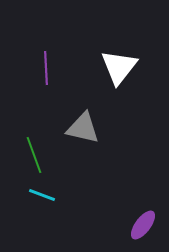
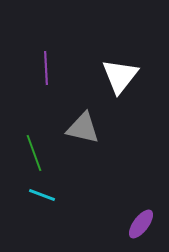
white triangle: moved 1 px right, 9 px down
green line: moved 2 px up
purple ellipse: moved 2 px left, 1 px up
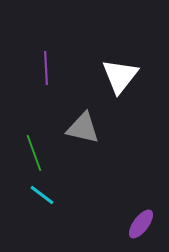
cyan line: rotated 16 degrees clockwise
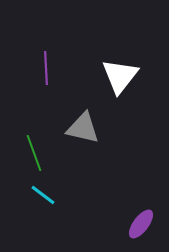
cyan line: moved 1 px right
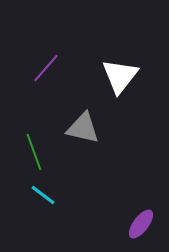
purple line: rotated 44 degrees clockwise
green line: moved 1 px up
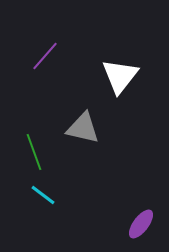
purple line: moved 1 px left, 12 px up
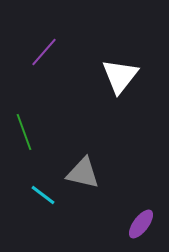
purple line: moved 1 px left, 4 px up
gray triangle: moved 45 px down
green line: moved 10 px left, 20 px up
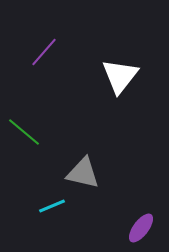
green line: rotated 30 degrees counterclockwise
cyan line: moved 9 px right, 11 px down; rotated 60 degrees counterclockwise
purple ellipse: moved 4 px down
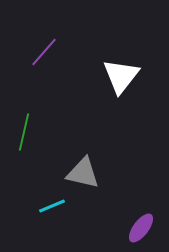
white triangle: moved 1 px right
green line: rotated 63 degrees clockwise
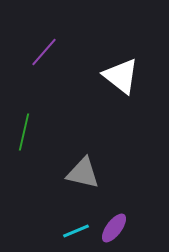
white triangle: rotated 30 degrees counterclockwise
cyan line: moved 24 px right, 25 px down
purple ellipse: moved 27 px left
